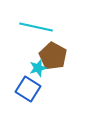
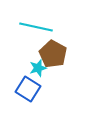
brown pentagon: moved 2 px up
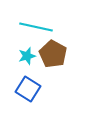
cyan star: moved 11 px left, 12 px up
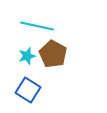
cyan line: moved 1 px right, 1 px up
blue square: moved 1 px down
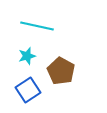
brown pentagon: moved 8 px right, 17 px down
blue square: rotated 25 degrees clockwise
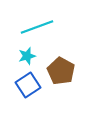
cyan line: moved 1 px down; rotated 32 degrees counterclockwise
blue square: moved 5 px up
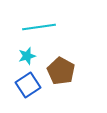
cyan line: moved 2 px right; rotated 12 degrees clockwise
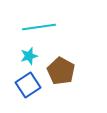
cyan star: moved 2 px right
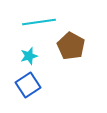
cyan line: moved 5 px up
brown pentagon: moved 10 px right, 25 px up
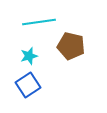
brown pentagon: rotated 16 degrees counterclockwise
